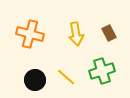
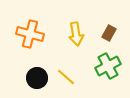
brown rectangle: rotated 56 degrees clockwise
green cross: moved 6 px right, 5 px up; rotated 10 degrees counterclockwise
black circle: moved 2 px right, 2 px up
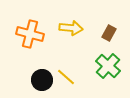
yellow arrow: moved 5 px left, 6 px up; rotated 75 degrees counterclockwise
green cross: rotated 20 degrees counterclockwise
black circle: moved 5 px right, 2 px down
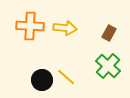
yellow arrow: moved 6 px left
orange cross: moved 8 px up; rotated 12 degrees counterclockwise
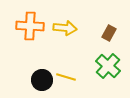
yellow line: rotated 24 degrees counterclockwise
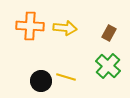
black circle: moved 1 px left, 1 px down
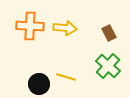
brown rectangle: rotated 56 degrees counterclockwise
black circle: moved 2 px left, 3 px down
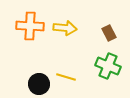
green cross: rotated 20 degrees counterclockwise
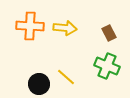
green cross: moved 1 px left
yellow line: rotated 24 degrees clockwise
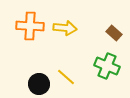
brown rectangle: moved 5 px right; rotated 21 degrees counterclockwise
